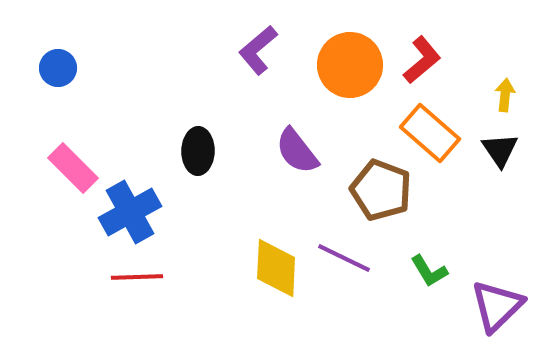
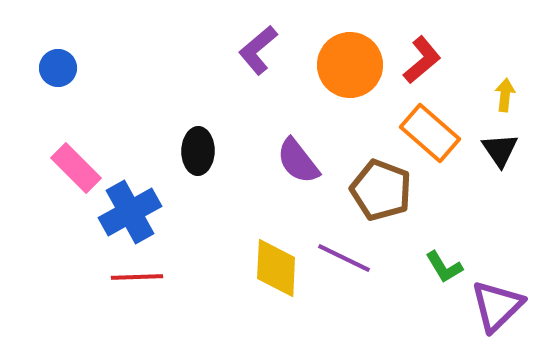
purple semicircle: moved 1 px right, 10 px down
pink rectangle: moved 3 px right
green L-shape: moved 15 px right, 4 px up
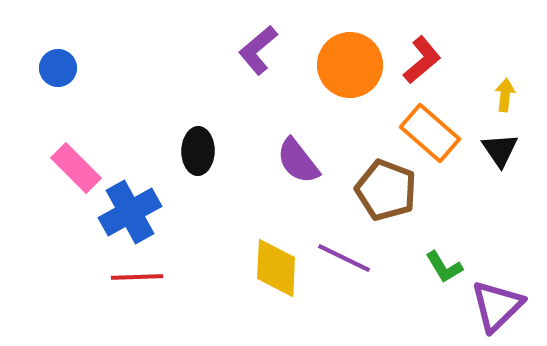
brown pentagon: moved 5 px right
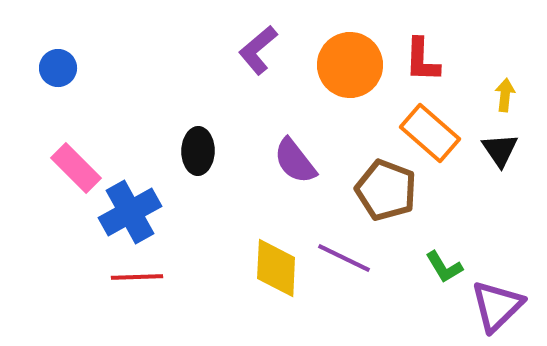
red L-shape: rotated 132 degrees clockwise
purple semicircle: moved 3 px left
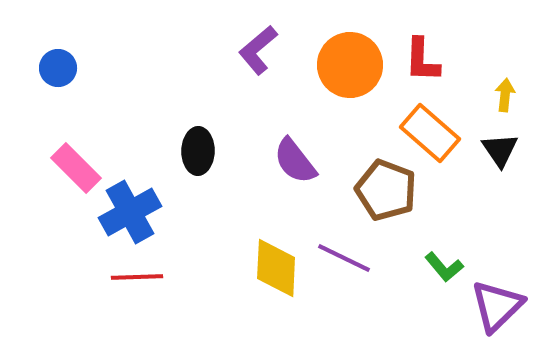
green L-shape: rotated 9 degrees counterclockwise
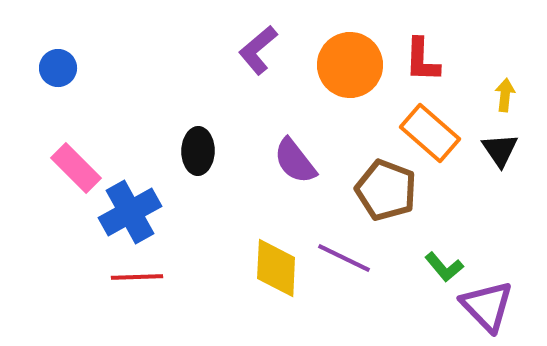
purple triangle: moved 10 px left; rotated 30 degrees counterclockwise
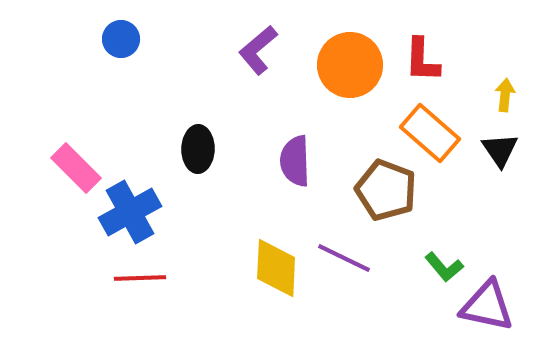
blue circle: moved 63 px right, 29 px up
black ellipse: moved 2 px up
purple semicircle: rotated 36 degrees clockwise
red line: moved 3 px right, 1 px down
purple triangle: rotated 34 degrees counterclockwise
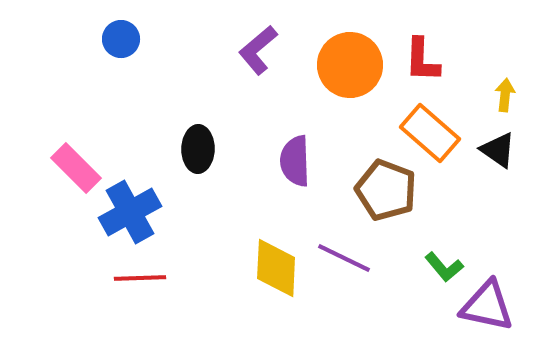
black triangle: moved 2 px left; rotated 21 degrees counterclockwise
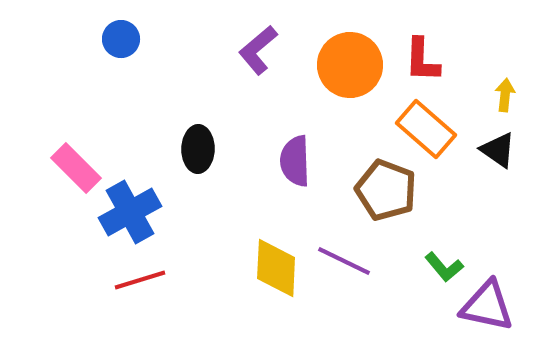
orange rectangle: moved 4 px left, 4 px up
purple line: moved 3 px down
red line: moved 2 px down; rotated 15 degrees counterclockwise
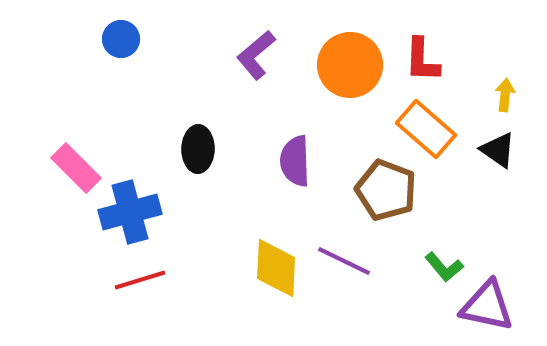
purple L-shape: moved 2 px left, 5 px down
blue cross: rotated 14 degrees clockwise
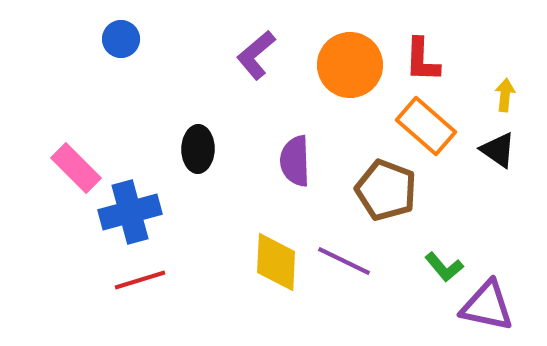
orange rectangle: moved 3 px up
yellow diamond: moved 6 px up
